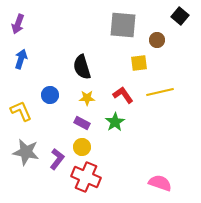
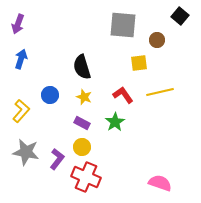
yellow star: moved 3 px left, 1 px up; rotated 21 degrees clockwise
yellow L-shape: rotated 65 degrees clockwise
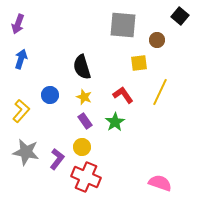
yellow line: rotated 52 degrees counterclockwise
purple rectangle: moved 3 px right, 2 px up; rotated 28 degrees clockwise
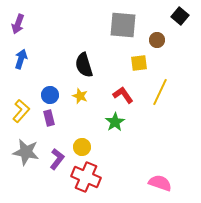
black semicircle: moved 2 px right, 2 px up
yellow star: moved 4 px left, 1 px up
purple rectangle: moved 36 px left, 3 px up; rotated 21 degrees clockwise
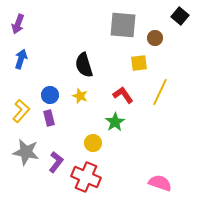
brown circle: moved 2 px left, 2 px up
yellow circle: moved 11 px right, 4 px up
purple L-shape: moved 1 px left, 3 px down
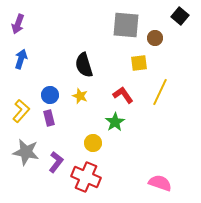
gray square: moved 3 px right
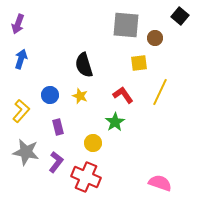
purple rectangle: moved 9 px right, 9 px down
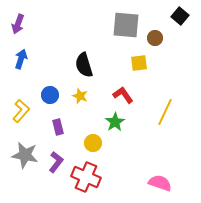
yellow line: moved 5 px right, 20 px down
gray star: moved 1 px left, 3 px down
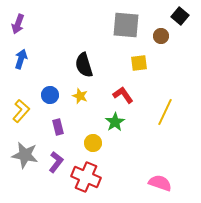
brown circle: moved 6 px right, 2 px up
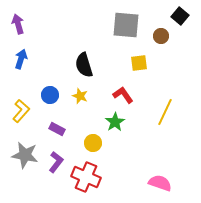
purple arrow: rotated 144 degrees clockwise
purple rectangle: moved 1 px left, 2 px down; rotated 49 degrees counterclockwise
